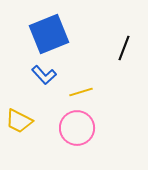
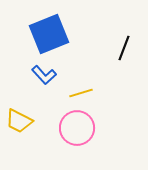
yellow line: moved 1 px down
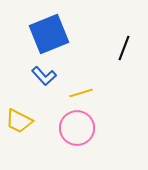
blue L-shape: moved 1 px down
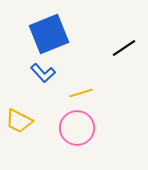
black line: rotated 35 degrees clockwise
blue L-shape: moved 1 px left, 3 px up
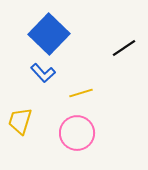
blue square: rotated 24 degrees counterclockwise
yellow trapezoid: moved 1 px right; rotated 80 degrees clockwise
pink circle: moved 5 px down
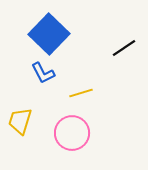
blue L-shape: rotated 15 degrees clockwise
pink circle: moved 5 px left
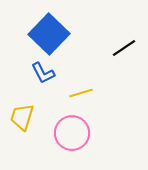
yellow trapezoid: moved 2 px right, 4 px up
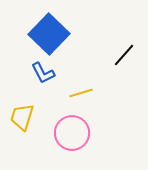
black line: moved 7 px down; rotated 15 degrees counterclockwise
